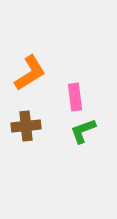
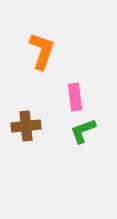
orange L-shape: moved 12 px right, 22 px up; rotated 39 degrees counterclockwise
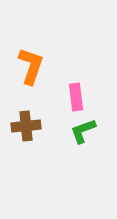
orange L-shape: moved 11 px left, 15 px down
pink rectangle: moved 1 px right
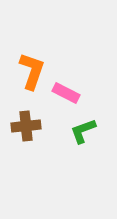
orange L-shape: moved 1 px right, 5 px down
pink rectangle: moved 10 px left, 4 px up; rotated 56 degrees counterclockwise
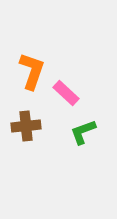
pink rectangle: rotated 16 degrees clockwise
green L-shape: moved 1 px down
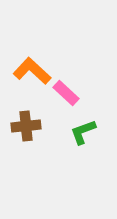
orange L-shape: rotated 66 degrees counterclockwise
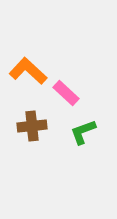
orange L-shape: moved 4 px left
brown cross: moved 6 px right
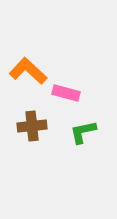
pink rectangle: rotated 28 degrees counterclockwise
green L-shape: rotated 8 degrees clockwise
